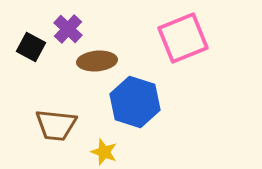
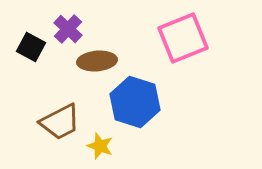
brown trapezoid: moved 4 px right, 3 px up; rotated 33 degrees counterclockwise
yellow star: moved 4 px left, 6 px up
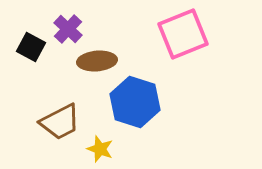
pink square: moved 4 px up
yellow star: moved 3 px down
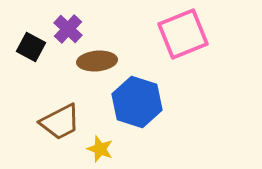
blue hexagon: moved 2 px right
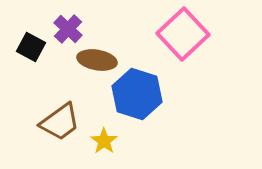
pink square: rotated 21 degrees counterclockwise
brown ellipse: moved 1 px up; rotated 15 degrees clockwise
blue hexagon: moved 8 px up
brown trapezoid: rotated 9 degrees counterclockwise
yellow star: moved 4 px right, 8 px up; rotated 16 degrees clockwise
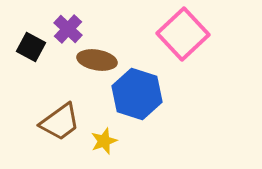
yellow star: rotated 16 degrees clockwise
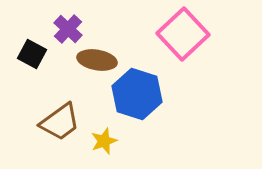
black square: moved 1 px right, 7 px down
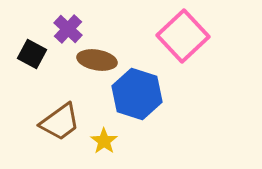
pink square: moved 2 px down
yellow star: rotated 16 degrees counterclockwise
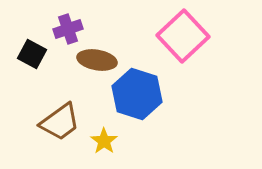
purple cross: rotated 28 degrees clockwise
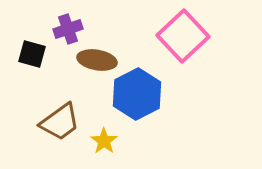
black square: rotated 12 degrees counterclockwise
blue hexagon: rotated 15 degrees clockwise
